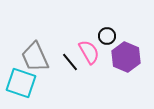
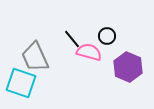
pink semicircle: rotated 45 degrees counterclockwise
purple hexagon: moved 2 px right, 10 px down
black line: moved 2 px right, 23 px up
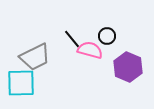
pink semicircle: moved 1 px right, 2 px up
gray trapezoid: rotated 92 degrees counterclockwise
cyan square: rotated 20 degrees counterclockwise
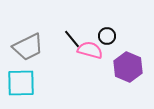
gray trapezoid: moved 7 px left, 10 px up
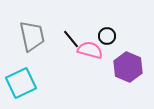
black line: moved 1 px left
gray trapezoid: moved 4 px right, 11 px up; rotated 76 degrees counterclockwise
cyan square: rotated 24 degrees counterclockwise
